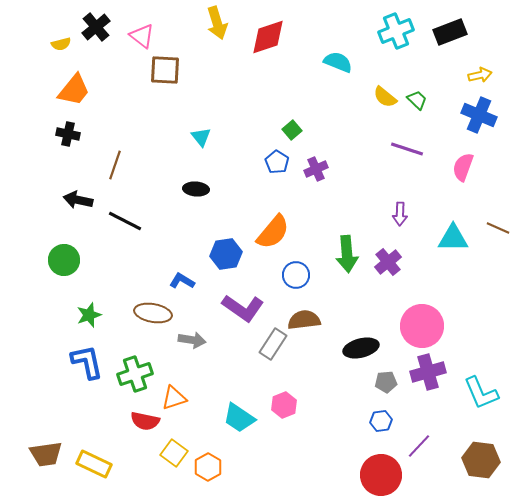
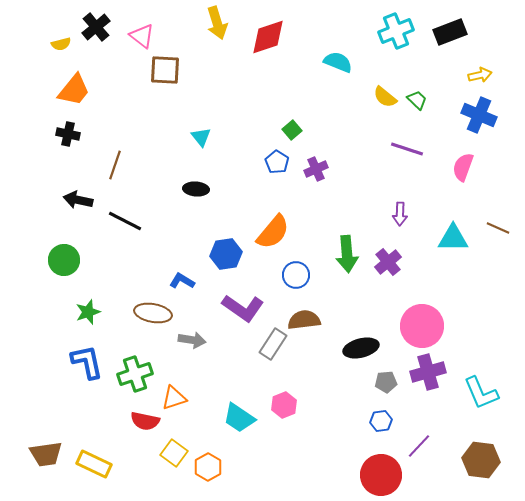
green star at (89, 315): moved 1 px left, 3 px up
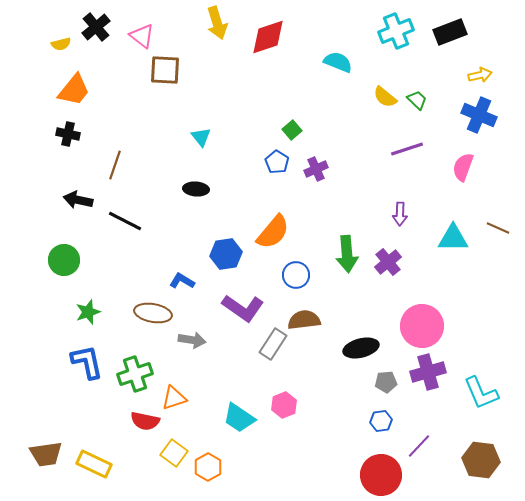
purple line at (407, 149): rotated 36 degrees counterclockwise
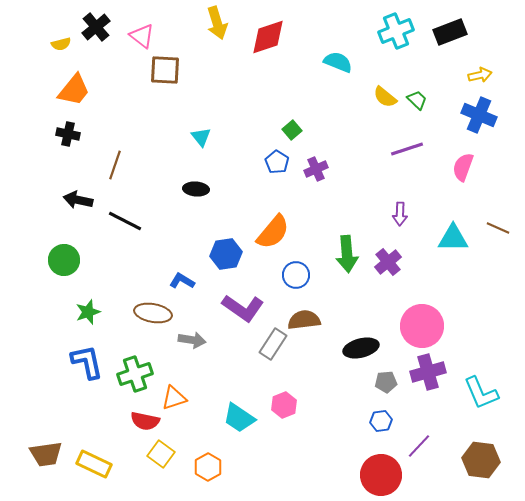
yellow square at (174, 453): moved 13 px left, 1 px down
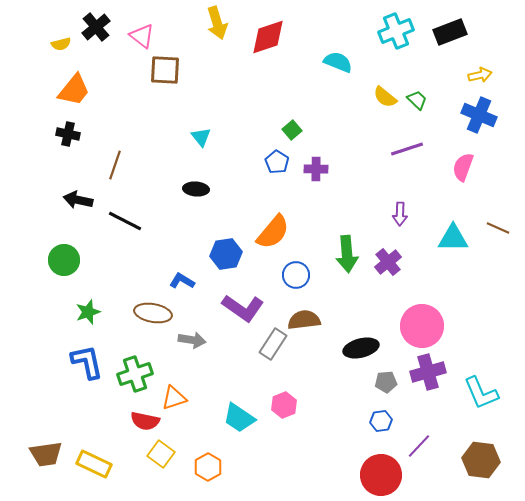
purple cross at (316, 169): rotated 25 degrees clockwise
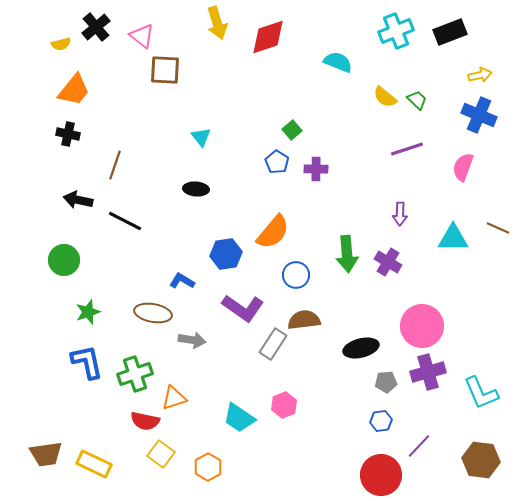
purple cross at (388, 262): rotated 20 degrees counterclockwise
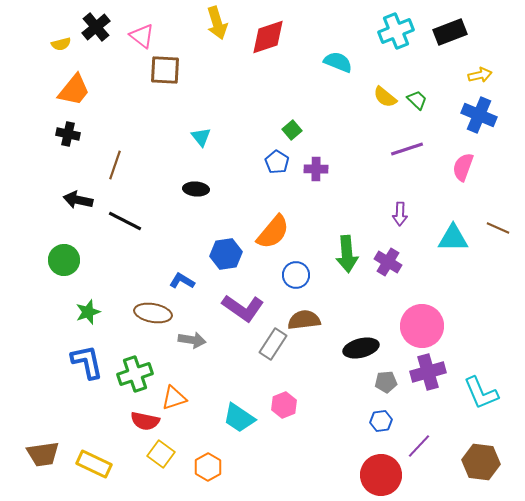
brown trapezoid at (46, 454): moved 3 px left
brown hexagon at (481, 460): moved 2 px down
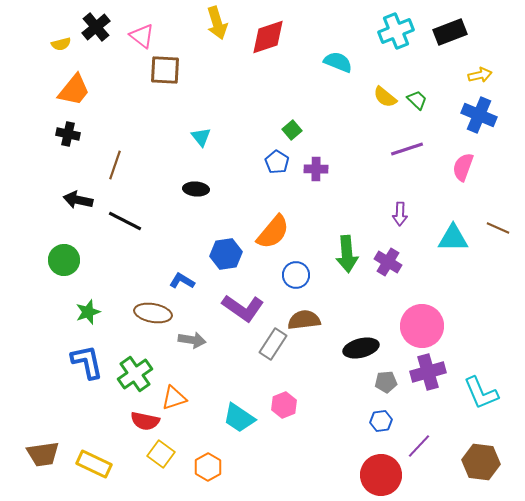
green cross at (135, 374): rotated 16 degrees counterclockwise
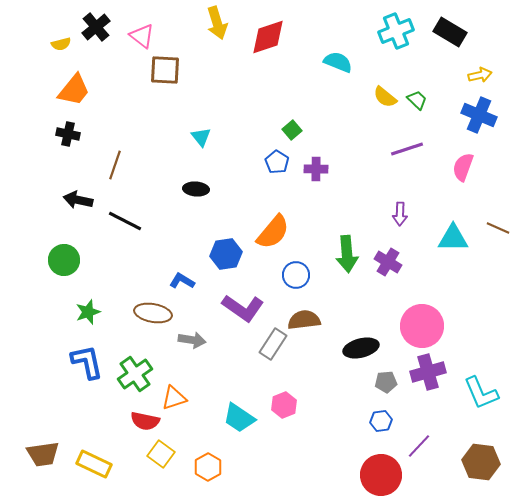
black rectangle at (450, 32): rotated 52 degrees clockwise
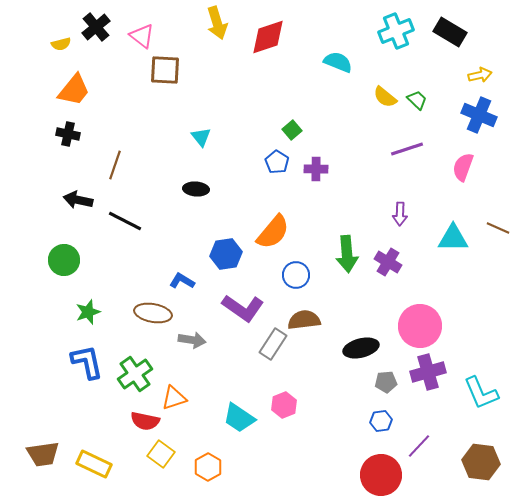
pink circle at (422, 326): moved 2 px left
